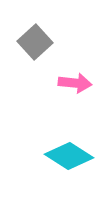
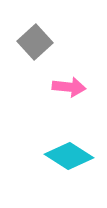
pink arrow: moved 6 px left, 4 px down
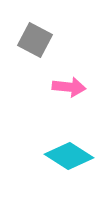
gray square: moved 2 px up; rotated 20 degrees counterclockwise
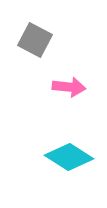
cyan diamond: moved 1 px down
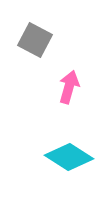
pink arrow: rotated 80 degrees counterclockwise
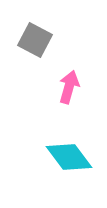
cyan diamond: rotated 21 degrees clockwise
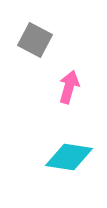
cyan diamond: rotated 45 degrees counterclockwise
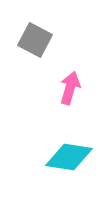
pink arrow: moved 1 px right, 1 px down
